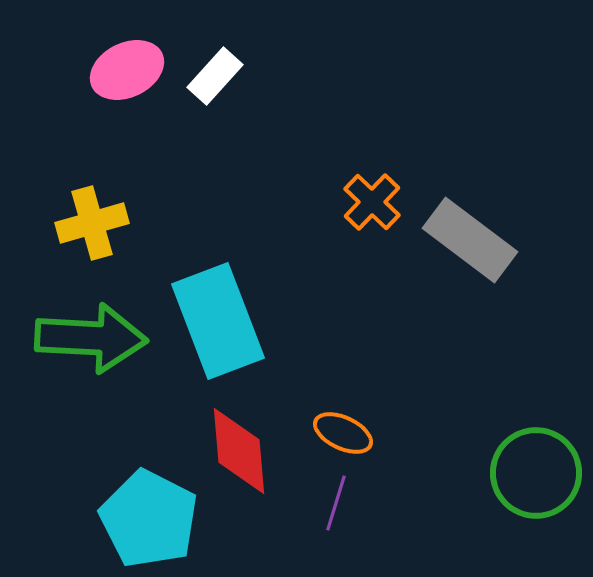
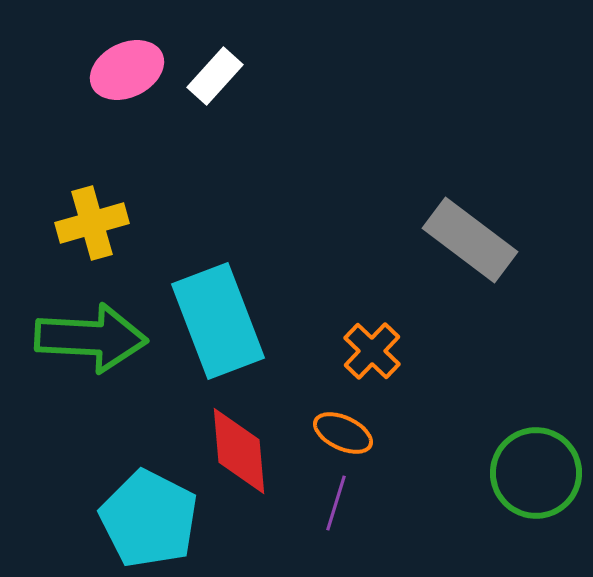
orange cross: moved 149 px down
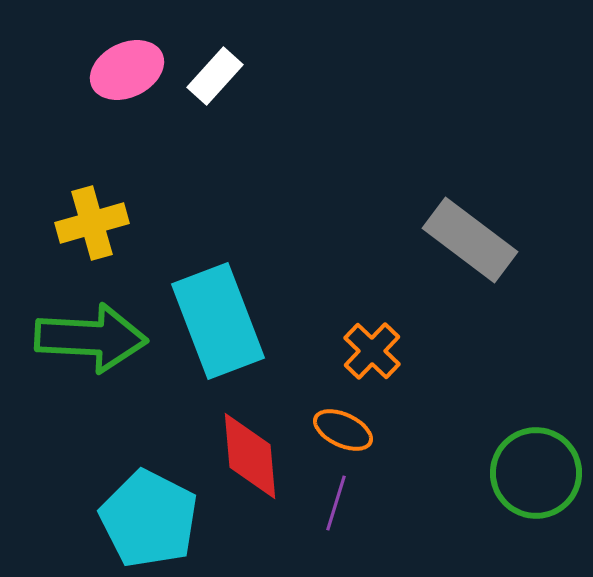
orange ellipse: moved 3 px up
red diamond: moved 11 px right, 5 px down
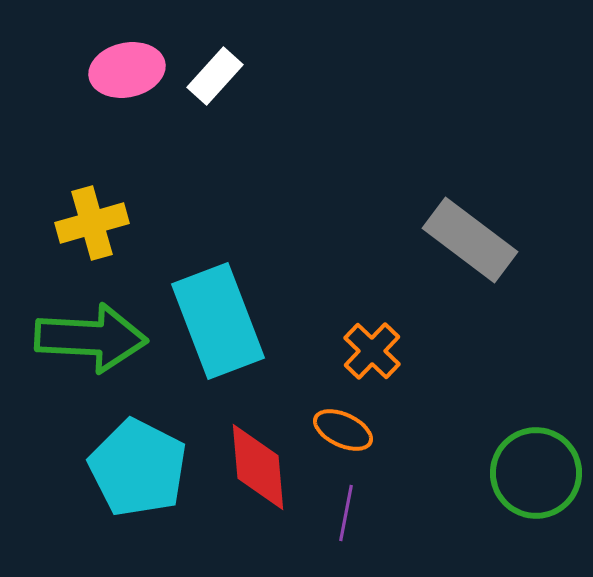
pink ellipse: rotated 14 degrees clockwise
red diamond: moved 8 px right, 11 px down
purple line: moved 10 px right, 10 px down; rotated 6 degrees counterclockwise
cyan pentagon: moved 11 px left, 51 px up
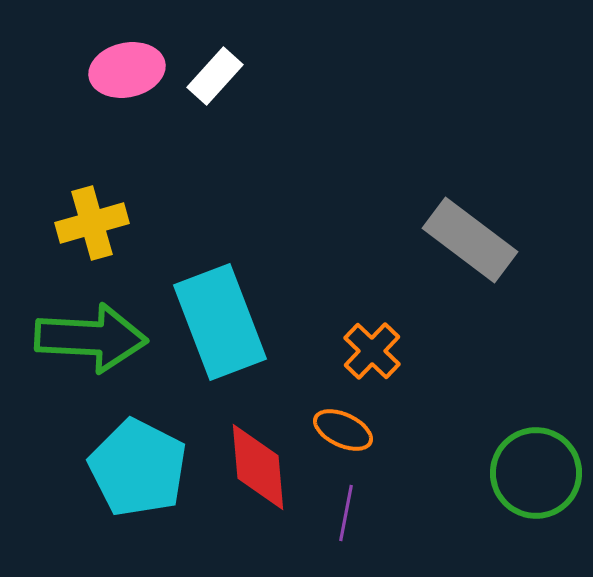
cyan rectangle: moved 2 px right, 1 px down
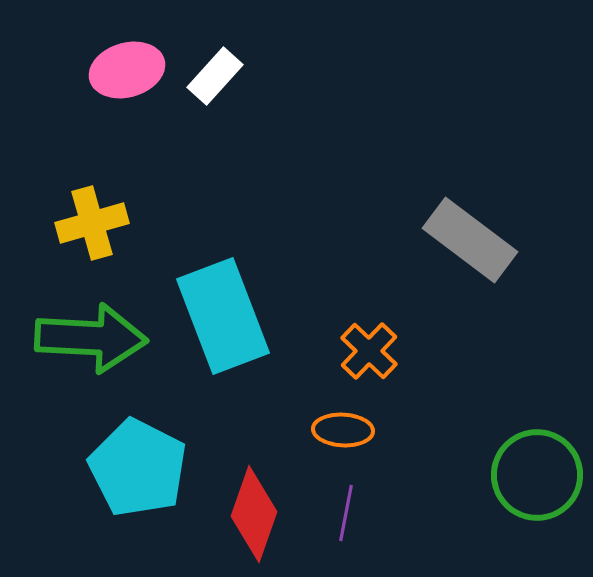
pink ellipse: rotated 4 degrees counterclockwise
cyan rectangle: moved 3 px right, 6 px up
orange cross: moved 3 px left
orange ellipse: rotated 22 degrees counterclockwise
red diamond: moved 4 px left, 47 px down; rotated 24 degrees clockwise
green circle: moved 1 px right, 2 px down
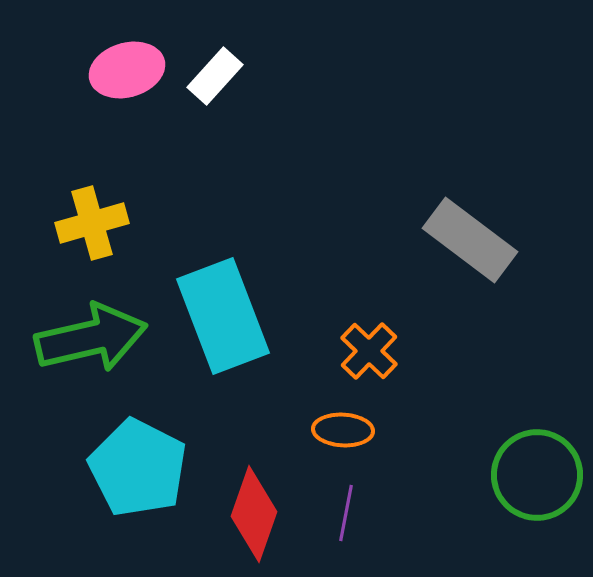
green arrow: rotated 16 degrees counterclockwise
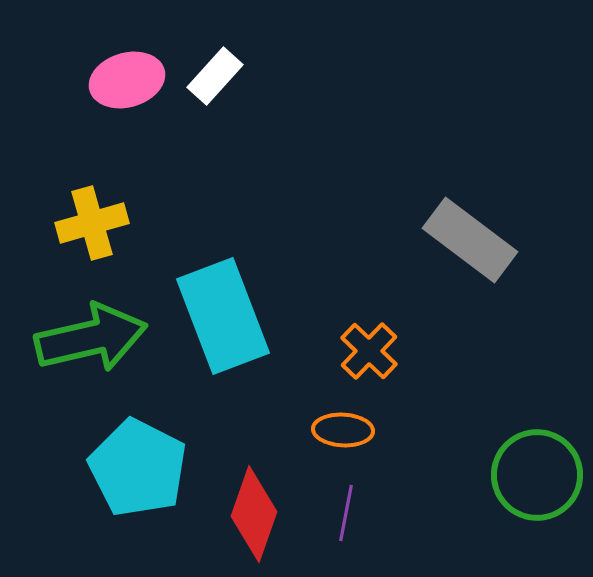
pink ellipse: moved 10 px down
